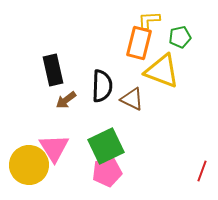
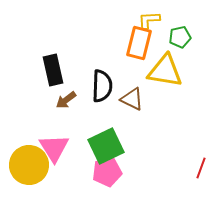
yellow triangle: moved 3 px right; rotated 12 degrees counterclockwise
red line: moved 1 px left, 3 px up
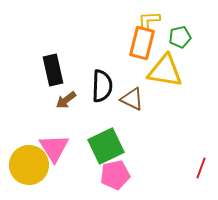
orange rectangle: moved 3 px right
pink pentagon: moved 8 px right, 3 px down
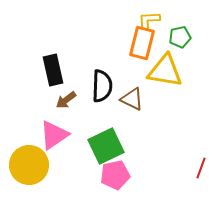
pink triangle: moved 13 px up; rotated 28 degrees clockwise
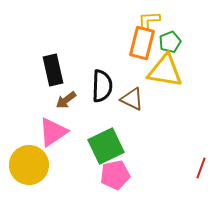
green pentagon: moved 10 px left, 5 px down; rotated 10 degrees counterclockwise
pink triangle: moved 1 px left, 3 px up
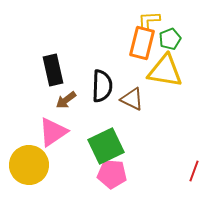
green pentagon: moved 3 px up
red line: moved 7 px left, 3 px down
pink pentagon: moved 3 px left, 1 px up; rotated 16 degrees clockwise
